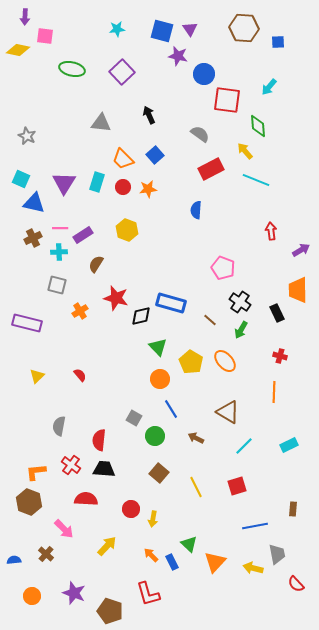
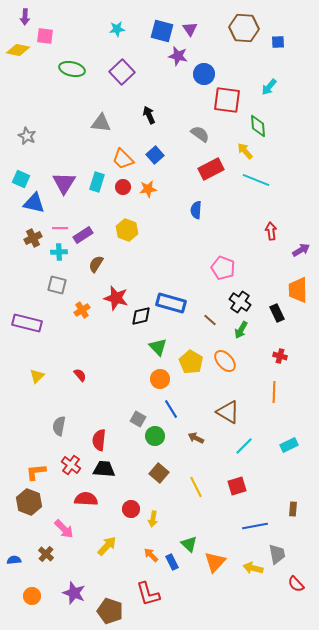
orange cross at (80, 311): moved 2 px right, 1 px up
gray square at (134, 418): moved 4 px right, 1 px down
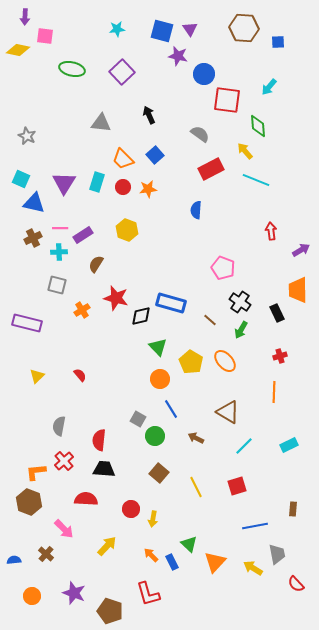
red cross at (280, 356): rotated 32 degrees counterclockwise
red cross at (71, 465): moved 7 px left, 4 px up; rotated 12 degrees clockwise
yellow arrow at (253, 568): rotated 18 degrees clockwise
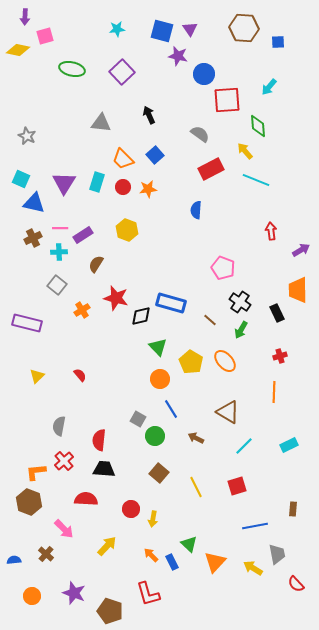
pink square at (45, 36): rotated 24 degrees counterclockwise
red square at (227, 100): rotated 12 degrees counterclockwise
gray square at (57, 285): rotated 24 degrees clockwise
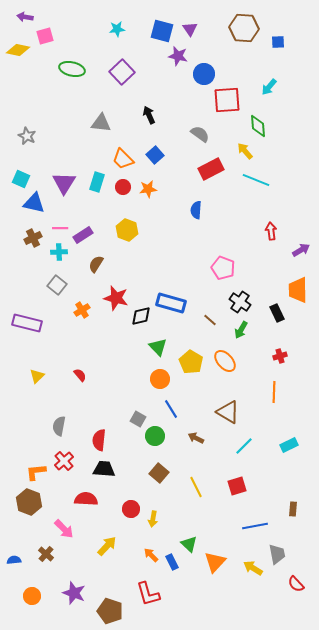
purple arrow at (25, 17): rotated 98 degrees clockwise
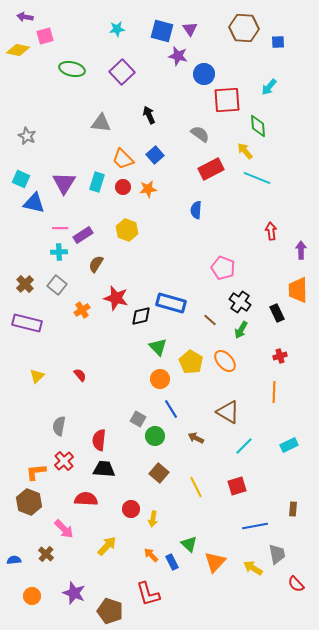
cyan line at (256, 180): moved 1 px right, 2 px up
brown cross at (33, 238): moved 8 px left, 46 px down; rotated 18 degrees counterclockwise
purple arrow at (301, 250): rotated 60 degrees counterclockwise
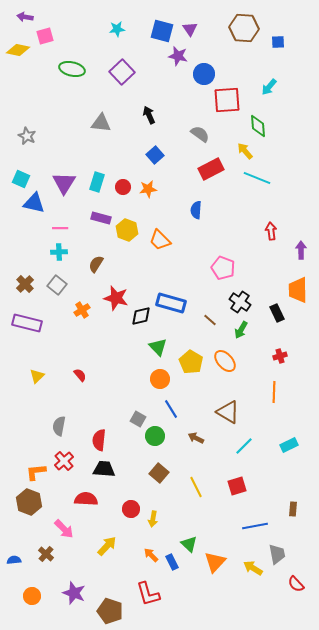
orange trapezoid at (123, 159): moved 37 px right, 81 px down
purple rectangle at (83, 235): moved 18 px right, 17 px up; rotated 48 degrees clockwise
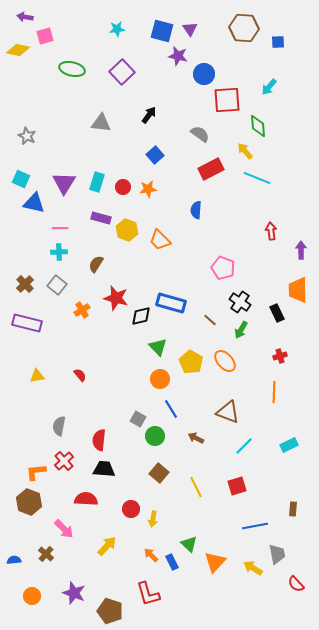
black arrow at (149, 115): rotated 60 degrees clockwise
yellow triangle at (37, 376): rotated 35 degrees clockwise
brown triangle at (228, 412): rotated 10 degrees counterclockwise
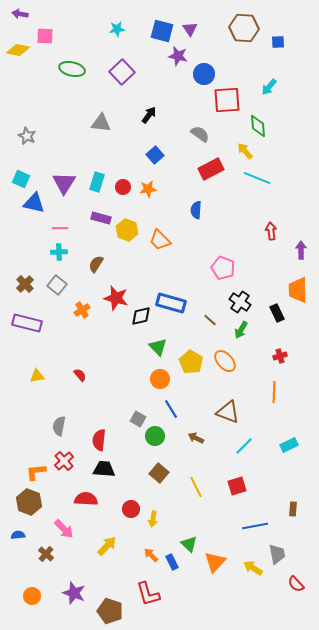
purple arrow at (25, 17): moved 5 px left, 3 px up
pink square at (45, 36): rotated 18 degrees clockwise
blue semicircle at (14, 560): moved 4 px right, 25 px up
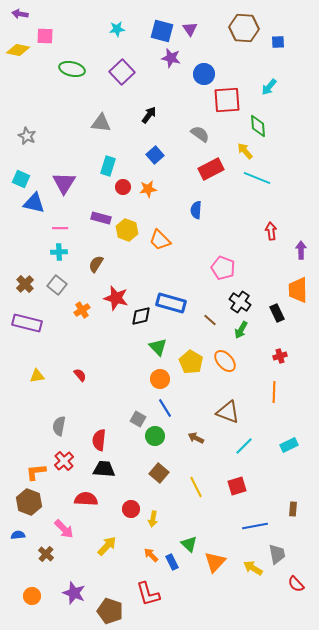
purple star at (178, 56): moved 7 px left, 2 px down
cyan rectangle at (97, 182): moved 11 px right, 16 px up
blue line at (171, 409): moved 6 px left, 1 px up
